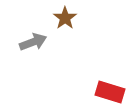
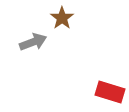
brown star: moved 3 px left
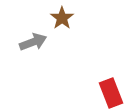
red rectangle: moved 1 px right, 1 px down; rotated 52 degrees clockwise
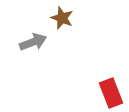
brown star: rotated 15 degrees counterclockwise
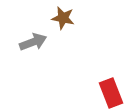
brown star: moved 1 px right; rotated 10 degrees counterclockwise
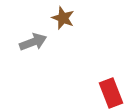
brown star: rotated 10 degrees clockwise
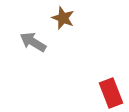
gray arrow: rotated 128 degrees counterclockwise
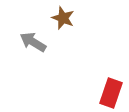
red rectangle: rotated 40 degrees clockwise
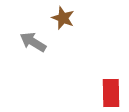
red rectangle: rotated 20 degrees counterclockwise
